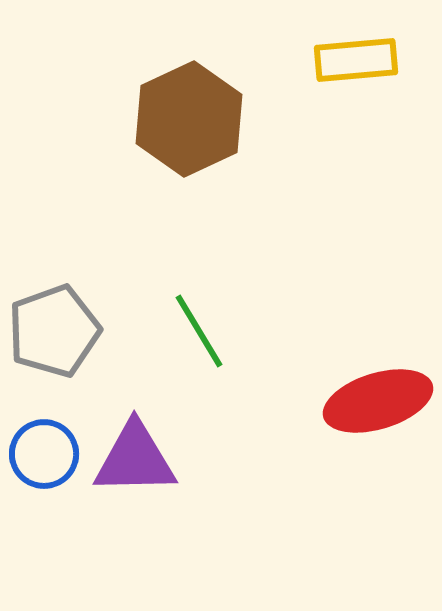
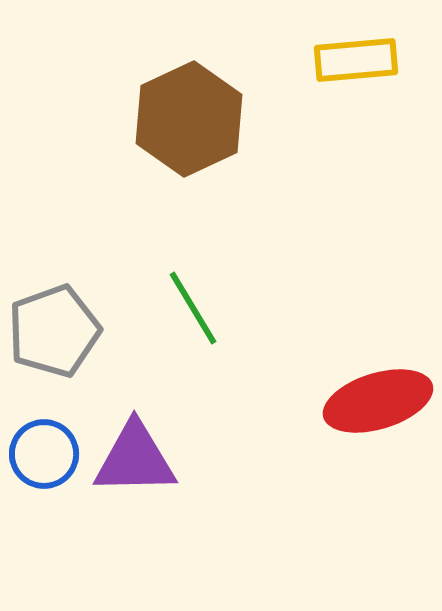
green line: moved 6 px left, 23 px up
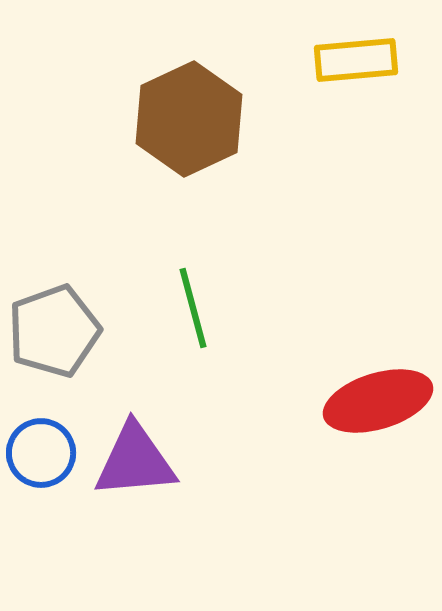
green line: rotated 16 degrees clockwise
blue circle: moved 3 px left, 1 px up
purple triangle: moved 2 px down; rotated 4 degrees counterclockwise
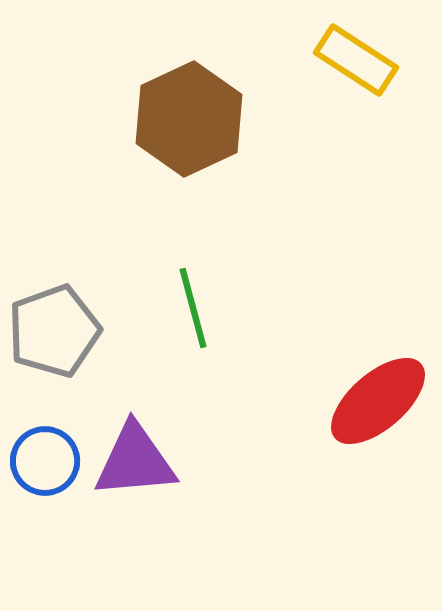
yellow rectangle: rotated 38 degrees clockwise
red ellipse: rotated 24 degrees counterclockwise
blue circle: moved 4 px right, 8 px down
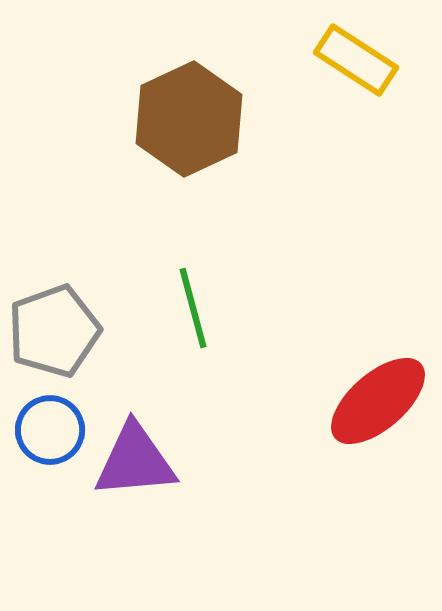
blue circle: moved 5 px right, 31 px up
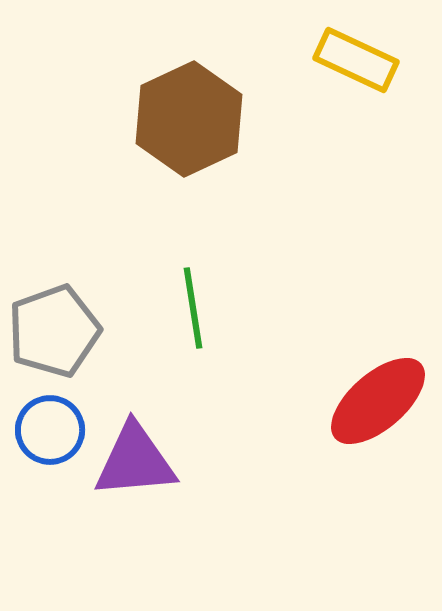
yellow rectangle: rotated 8 degrees counterclockwise
green line: rotated 6 degrees clockwise
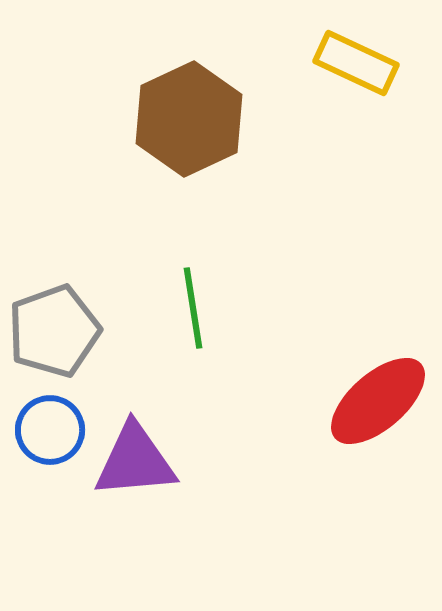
yellow rectangle: moved 3 px down
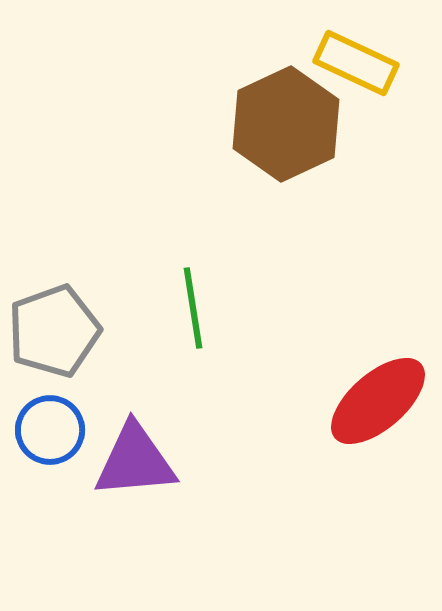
brown hexagon: moved 97 px right, 5 px down
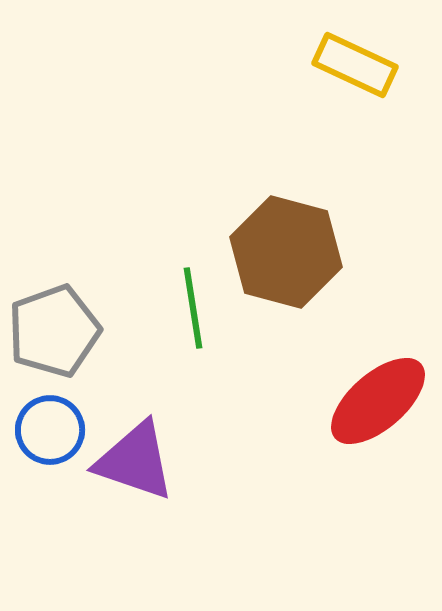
yellow rectangle: moved 1 px left, 2 px down
brown hexagon: moved 128 px down; rotated 20 degrees counterclockwise
purple triangle: rotated 24 degrees clockwise
